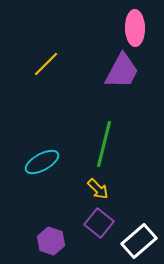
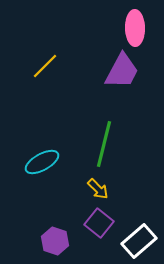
yellow line: moved 1 px left, 2 px down
purple hexagon: moved 4 px right
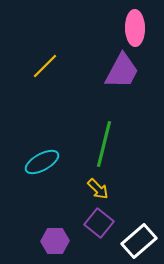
purple hexagon: rotated 20 degrees counterclockwise
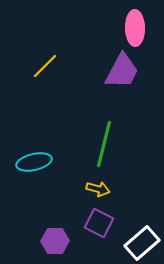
cyan ellipse: moved 8 px left; rotated 16 degrees clockwise
yellow arrow: rotated 30 degrees counterclockwise
purple square: rotated 12 degrees counterclockwise
white rectangle: moved 3 px right, 2 px down
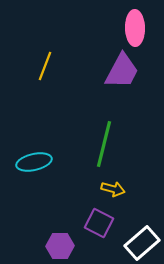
yellow line: rotated 24 degrees counterclockwise
yellow arrow: moved 15 px right
purple hexagon: moved 5 px right, 5 px down
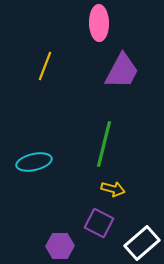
pink ellipse: moved 36 px left, 5 px up
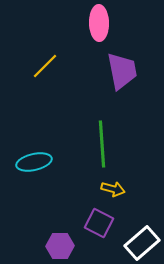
yellow line: rotated 24 degrees clockwise
purple trapezoid: rotated 39 degrees counterclockwise
green line: moved 2 px left; rotated 18 degrees counterclockwise
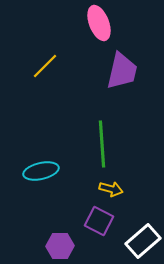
pink ellipse: rotated 20 degrees counterclockwise
purple trapezoid: rotated 24 degrees clockwise
cyan ellipse: moved 7 px right, 9 px down
yellow arrow: moved 2 px left
purple square: moved 2 px up
white rectangle: moved 1 px right, 2 px up
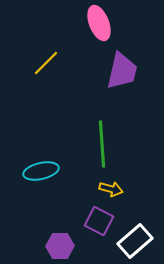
yellow line: moved 1 px right, 3 px up
white rectangle: moved 8 px left
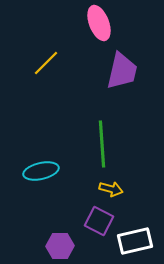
white rectangle: rotated 28 degrees clockwise
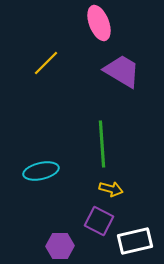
purple trapezoid: rotated 72 degrees counterclockwise
